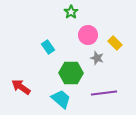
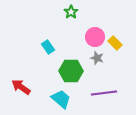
pink circle: moved 7 px right, 2 px down
green hexagon: moved 2 px up
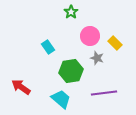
pink circle: moved 5 px left, 1 px up
green hexagon: rotated 10 degrees counterclockwise
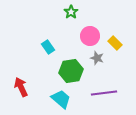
red arrow: rotated 30 degrees clockwise
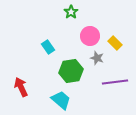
purple line: moved 11 px right, 11 px up
cyan trapezoid: moved 1 px down
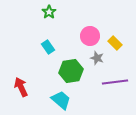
green star: moved 22 px left
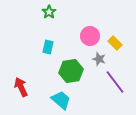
cyan rectangle: rotated 48 degrees clockwise
gray star: moved 2 px right, 1 px down
purple line: rotated 60 degrees clockwise
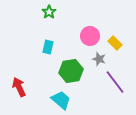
red arrow: moved 2 px left
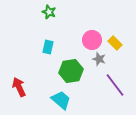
green star: rotated 16 degrees counterclockwise
pink circle: moved 2 px right, 4 px down
purple line: moved 3 px down
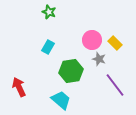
cyan rectangle: rotated 16 degrees clockwise
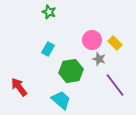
cyan rectangle: moved 2 px down
red arrow: rotated 12 degrees counterclockwise
